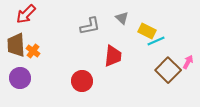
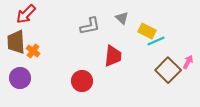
brown trapezoid: moved 3 px up
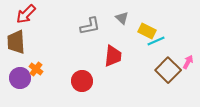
orange cross: moved 3 px right, 18 px down
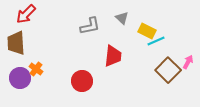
brown trapezoid: moved 1 px down
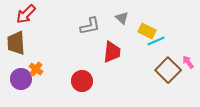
red trapezoid: moved 1 px left, 4 px up
pink arrow: rotated 64 degrees counterclockwise
purple circle: moved 1 px right, 1 px down
